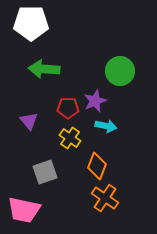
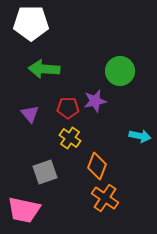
purple star: rotated 10 degrees clockwise
purple triangle: moved 1 px right, 7 px up
cyan arrow: moved 34 px right, 10 px down
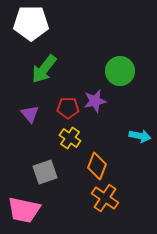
green arrow: rotated 56 degrees counterclockwise
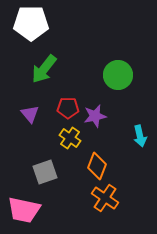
green circle: moved 2 px left, 4 px down
purple star: moved 15 px down
cyan arrow: rotated 65 degrees clockwise
